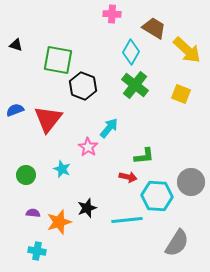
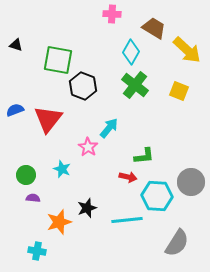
yellow square: moved 2 px left, 3 px up
purple semicircle: moved 15 px up
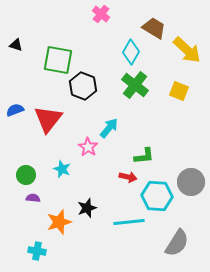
pink cross: moved 11 px left; rotated 36 degrees clockwise
cyan line: moved 2 px right, 2 px down
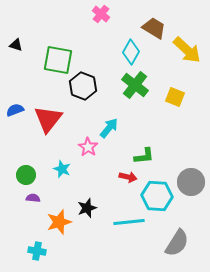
yellow square: moved 4 px left, 6 px down
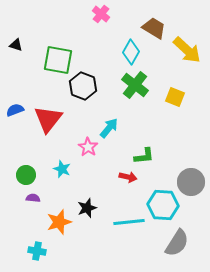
cyan hexagon: moved 6 px right, 9 px down
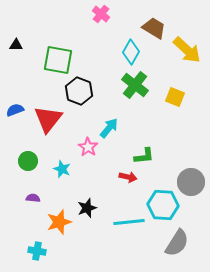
black triangle: rotated 16 degrees counterclockwise
black hexagon: moved 4 px left, 5 px down
green circle: moved 2 px right, 14 px up
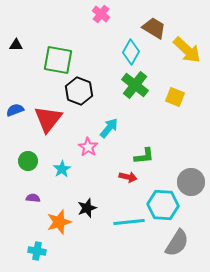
cyan star: rotated 18 degrees clockwise
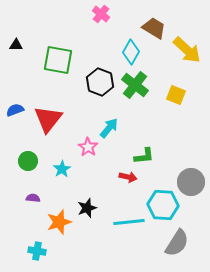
black hexagon: moved 21 px right, 9 px up
yellow square: moved 1 px right, 2 px up
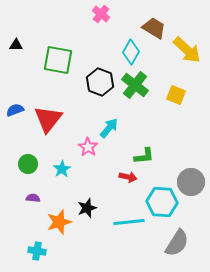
green circle: moved 3 px down
cyan hexagon: moved 1 px left, 3 px up
